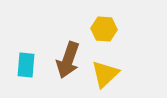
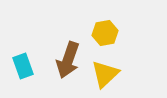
yellow hexagon: moved 1 px right, 4 px down; rotated 15 degrees counterclockwise
cyan rectangle: moved 3 px left, 1 px down; rotated 25 degrees counterclockwise
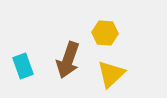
yellow hexagon: rotated 15 degrees clockwise
yellow triangle: moved 6 px right
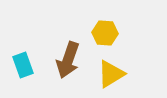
cyan rectangle: moved 1 px up
yellow triangle: rotated 12 degrees clockwise
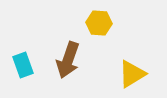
yellow hexagon: moved 6 px left, 10 px up
yellow triangle: moved 21 px right
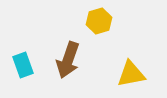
yellow hexagon: moved 2 px up; rotated 20 degrees counterclockwise
yellow triangle: moved 1 px left; rotated 20 degrees clockwise
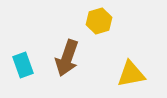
brown arrow: moved 1 px left, 2 px up
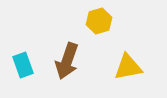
brown arrow: moved 3 px down
yellow triangle: moved 3 px left, 7 px up
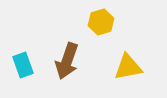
yellow hexagon: moved 2 px right, 1 px down
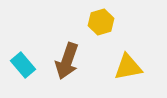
cyan rectangle: rotated 20 degrees counterclockwise
